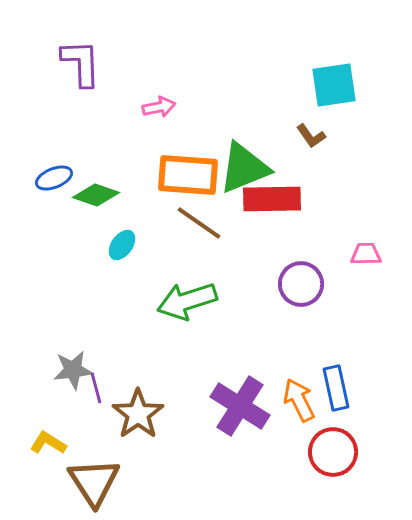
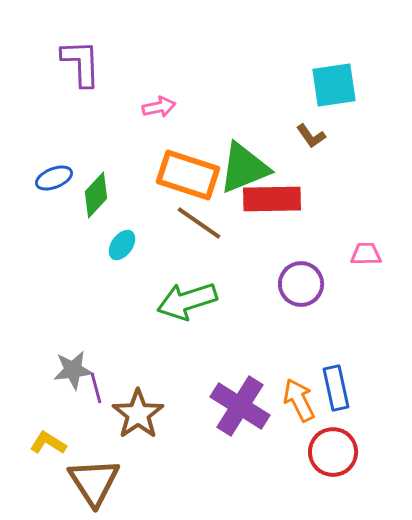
orange rectangle: rotated 14 degrees clockwise
green diamond: rotated 66 degrees counterclockwise
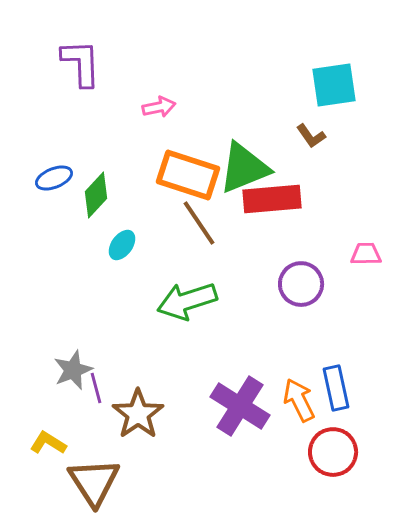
red rectangle: rotated 4 degrees counterclockwise
brown line: rotated 21 degrees clockwise
gray star: rotated 15 degrees counterclockwise
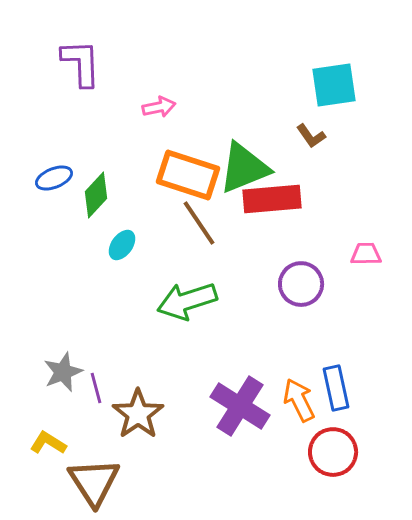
gray star: moved 10 px left, 2 px down
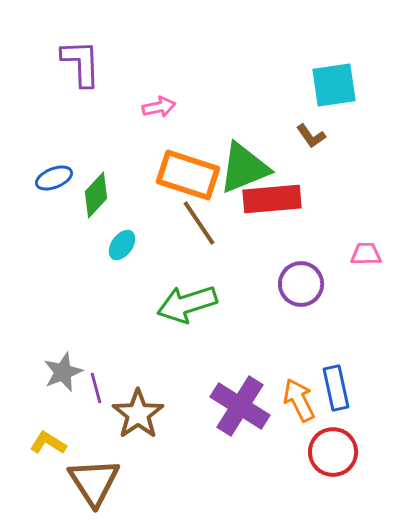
green arrow: moved 3 px down
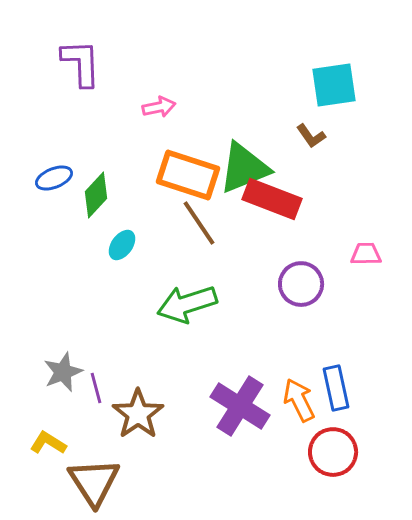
red rectangle: rotated 26 degrees clockwise
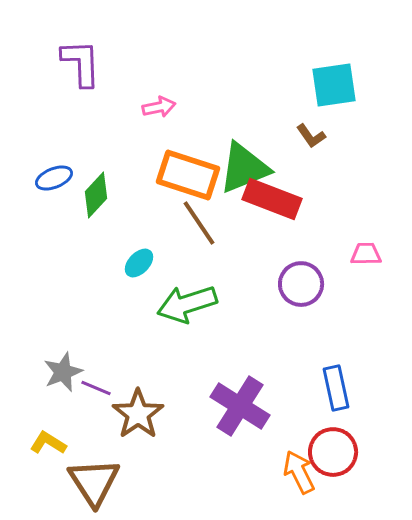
cyan ellipse: moved 17 px right, 18 px down; rotated 8 degrees clockwise
purple line: rotated 52 degrees counterclockwise
orange arrow: moved 72 px down
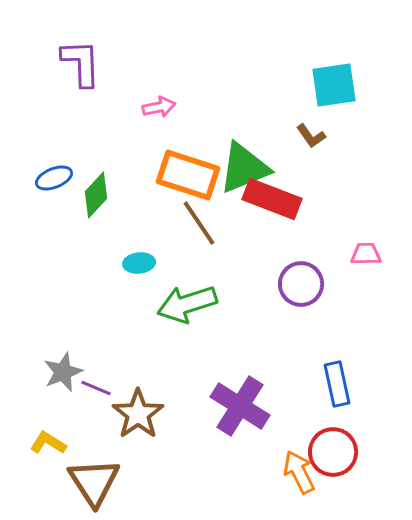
cyan ellipse: rotated 40 degrees clockwise
blue rectangle: moved 1 px right, 4 px up
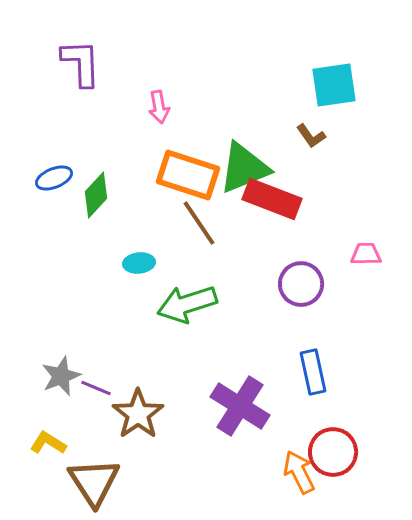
pink arrow: rotated 92 degrees clockwise
gray star: moved 2 px left, 4 px down
blue rectangle: moved 24 px left, 12 px up
